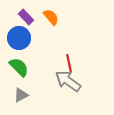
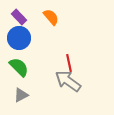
purple rectangle: moved 7 px left
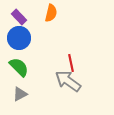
orange semicircle: moved 4 px up; rotated 54 degrees clockwise
red line: moved 2 px right
gray triangle: moved 1 px left, 1 px up
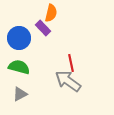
purple rectangle: moved 24 px right, 11 px down
green semicircle: rotated 30 degrees counterclockwise
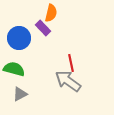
green semicircle: moved 5 px left, 2 px down
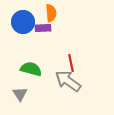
orange semicircle: rotated 18 degrees counterclockwise
purple rectangle: rotated 49 degrees counterclockwise
blue circle: moved 4 px right, 16 px up
green semicircle: moved 17 px right
gray triangle: rotated 35 degrees counterclockwise
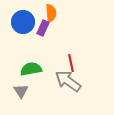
purple rectangle: rotated 63 degrees counterclockwise
green semicircle: rotated 25 degrees counterclockwise
gray triangle: moved 1 px right, 3 px up
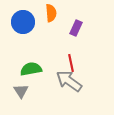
purple rectangle: moved 33 px right
gray arrow: moved 1 px right
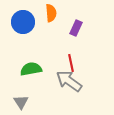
gray triangle: moved 11 px down
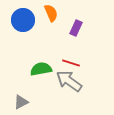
orange semicircle: rotated 18 degrees counterclockwise
blue circle: moved 2 px up
red line: rotated 60 degrees counterclockwise
green semicircle: moved 10 px right
gray triangle: rotated 35 degrees clockwise
